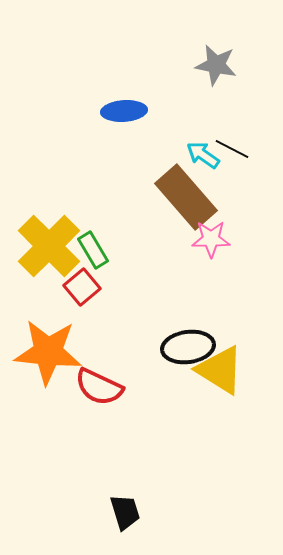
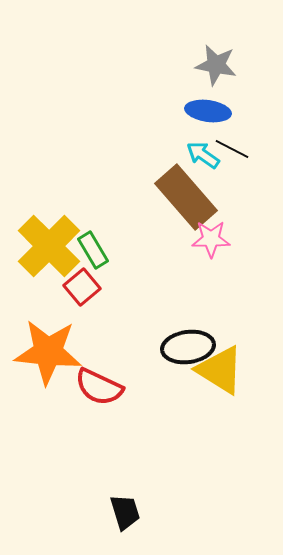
blue ellipse: moved 84 px right; rotated 12 degrees clockwise
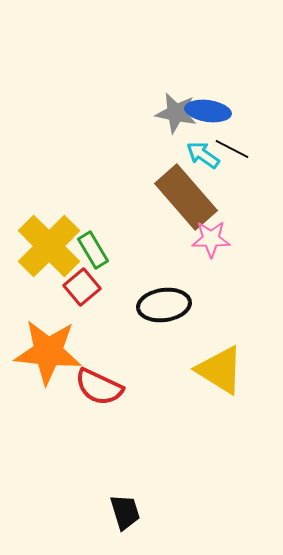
gray star: moved 40 px left, 48 px down
black ellipse: moved 24 px left, 42 px up
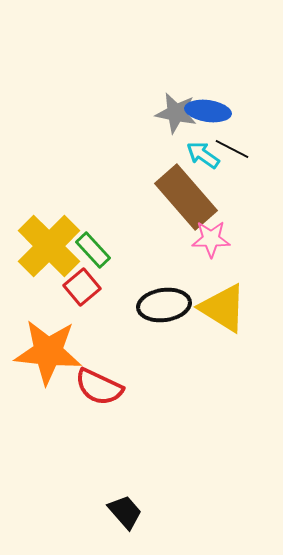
green rectangle: rotated 12 degrees counterclockwise
yellow triangle: moved 3 px right, 62 px up
black trapezoid: rotated 24 degrees counterclockwise
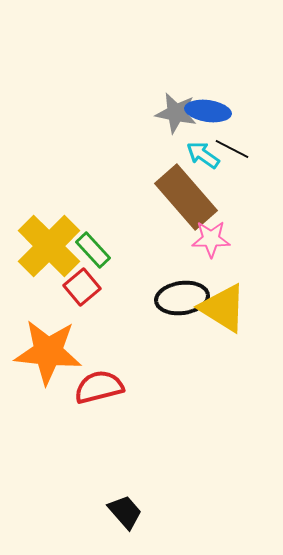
black ellipse: moved 18 px right, 7 px up
red semicircle: rotated 141 degrees clockwise
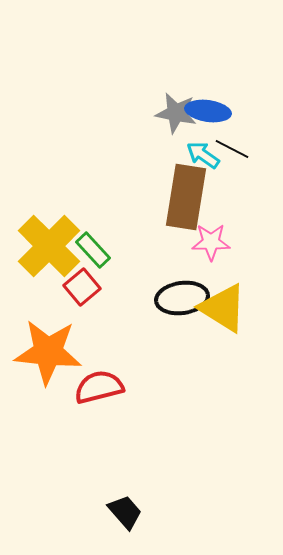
brown rectangle: rotated 50 degrees clockwise
pink star: moved 3 px down
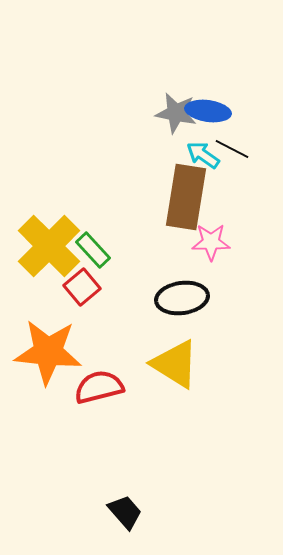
yellow triangle: moved 48 px left, 56 px down
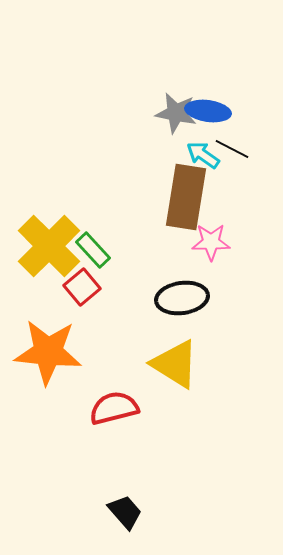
red semicircle: moved 15 px right, 21 px down
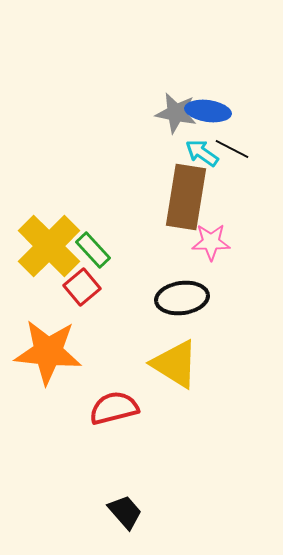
cyan arrow: moved 1 px left, 2 px up
